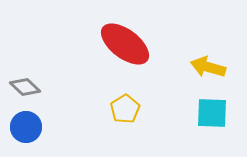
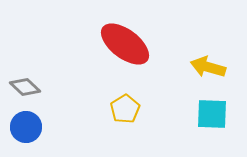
cyan square: moved 1 px down
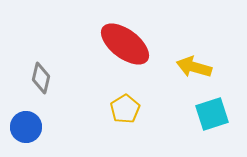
yellow arrow: moved 14 px left
gray diamond: moved 16 px right, 9 px up; rotated 60 degrees clockwise
cyan square: rotated 20 degrees counterclockwise
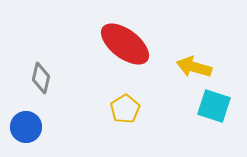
cyan square: moved 2 px right, 8 px up; rotated 36 degrees clockwise
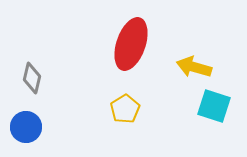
red ellipse: moved 6 px right; rotated 72 degrees clockwise
gray diamond: moved 9 px left
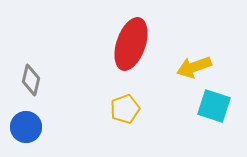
yellow arrow: rotated 36 degrees counterclockwise
gray diamond: moved 1 px left, 2 px down
yellow pentagon: rotated 12 degrees clockwise
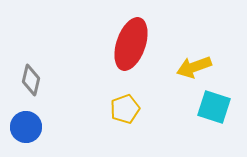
cyan square: moved 1 px down
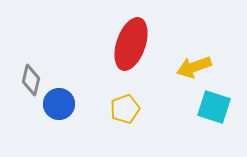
blue circle: moved 33 px right, 23 px up
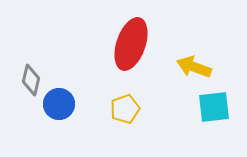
yellow arrow: rotated 40 degrees clockwise
cyan square: rotated 24 degrees counterclockwise
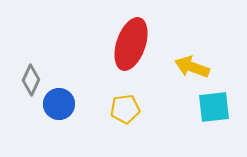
yellow arrow: moved 2 px left
gray diamond: rotated 12 degrees clockwise
yellow pentagon: rotated 12 degrees clockwise
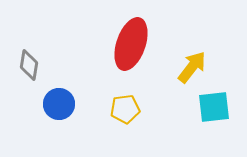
yellow arrow: rotated 108 degrees clockwise
gray diamond: moved 2 px left, 15 px up; rotated 16 degrees counterclockwise
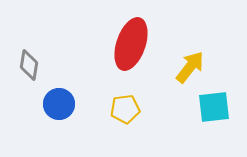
yellow arrow: moved 2 px left
